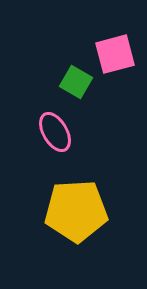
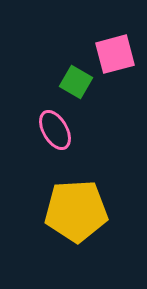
pink ellipse: moved 2 px up
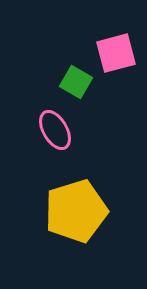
pink square: moved 1 px right, 1 px up
yellow pentagon: rotated 14 degrees counterclockwise
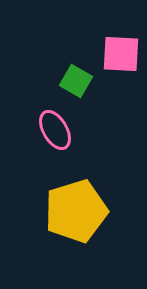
pink square: moved 5 px right, 1 px down; rotated 18 degrees clockwise
green square: moved 1 px up
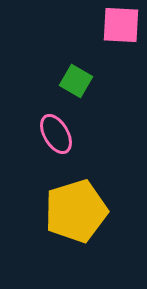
pink square: moved 29 px up
pink ellipse: moved 1 px right, 4 px down
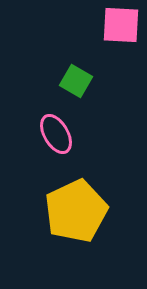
yellow pentagon: rotated 8 degrees counterclockwise
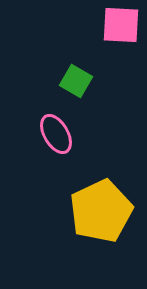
yellow pentagon: moved 25 px right
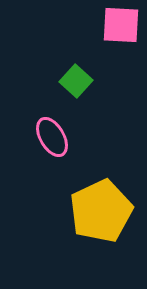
green square: rotated 12 degrees clockwise
pink ellipse: moved 4 px left, 3 px down
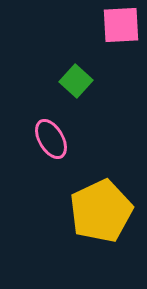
pink square: rotated 6 degrees counterclockwise
pink ellipse: moved 1 px left, 2 px down
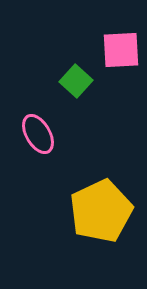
pink square: moved 25 px down
pink ellipse: moved 13 px left, 5 px up
